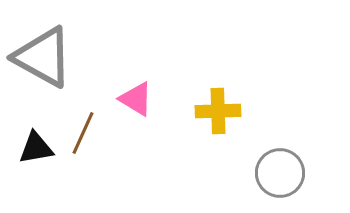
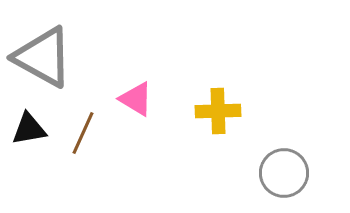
black triangle: moved 7 px left, 19 px up
gray circle: moved 4 px right
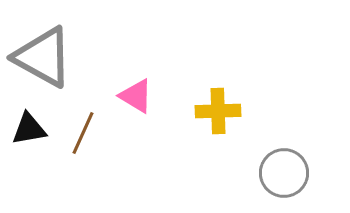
pink triangle: moved 3 px up
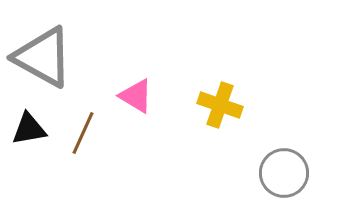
yellow cross: moved 2 px right, 6 px up; rotated 21 degrees clockwise
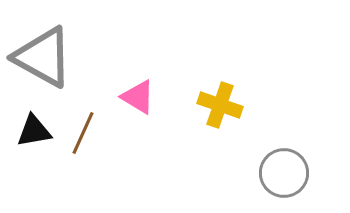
pink triangle: moved 2 px right, 1 px down
black triangle: moved 5 px right, 2 px down
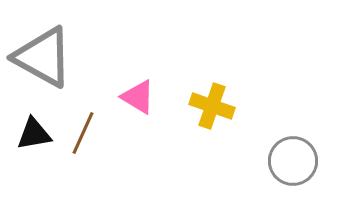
yellow cross: moved 8 px left, 1 px down
black triangle: moved 3 px down
gray circle: moved 9 px right, 12 px up
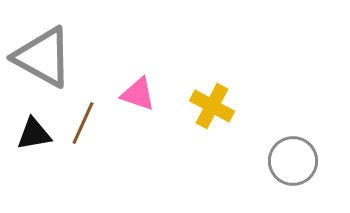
pink triangle: moved 3 px up; rotated 12 degrees counterclockwise
yellow cross: rotated 9 degrees clockwise
brown line: moved 10 px up
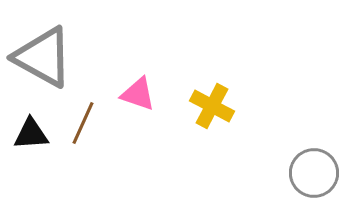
black triangle: moved 3 px left; rotated 6 degrees clockwise
gray circle: moved 21 px right, 12 px down
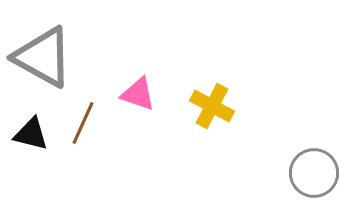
black triangle: rotated 18 degrees clockwise
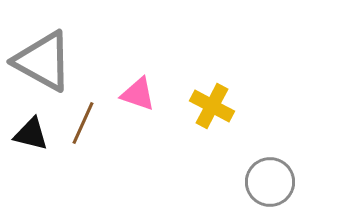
gray triangle: moved 4 px down
gray circle: moved 44 px left, 9 px down
